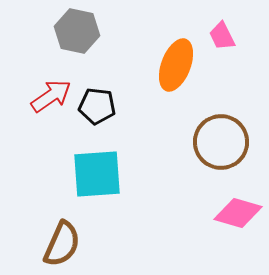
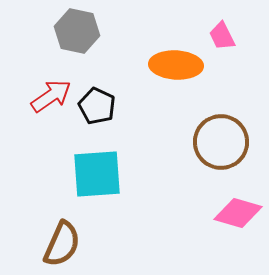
orange ellipse: rotated 72 degrees clockwise
black pentagon: rotated 18 degrees clockwise
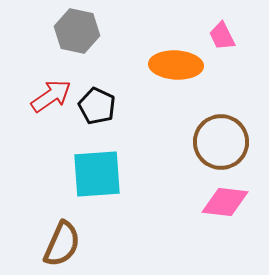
pink diamond: moved 13 px left, 11 px up; rotated 9 degrees counterclockwise
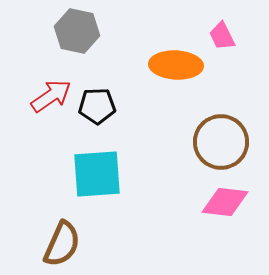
black pentagon: rotated 27 degrees counterclockwise
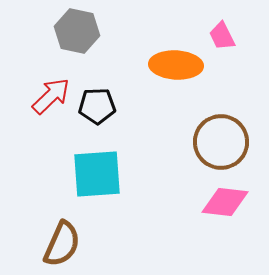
red arrow: rotated 9 degrees counterclockwise
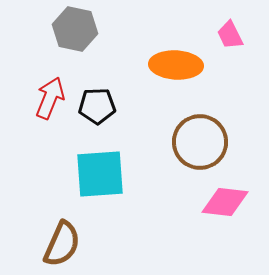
gray hexagon: moved 2 px left, 2 px up
pink trapezoid: moved 8 px right, 1 px up
red arrow: moved 1 px left, 2 px down; rotated 24 degrees counterclockwise
brown circle: moved 21 px left
cyan square: moved 3 px right
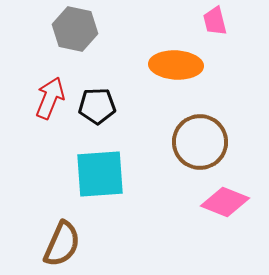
pink trapezoid: moved 15 px left, 14 px up; rotated 12 degrees clockwise
pink diamond: rotated 15 degrees clockwise
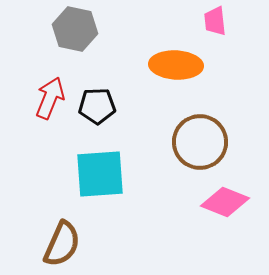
pink trapezoid: rotated 8 degrees clockwise
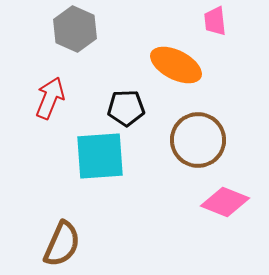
gray hexagon: rotated 12 degrees clockwise
orange ellipse: rotated 24 degrees clockwise
black pentagon: moved 29 px right, 2 px down
brown circle: moved 2 px left, 2 px up
cyan square: moved 18 px up
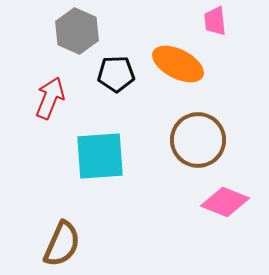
gray hexagon: moved 2 px right, 2 px down
orange ellipse: moved 2 px right, 1 px up
black pentagon: moved 10 px left, 34 px up
